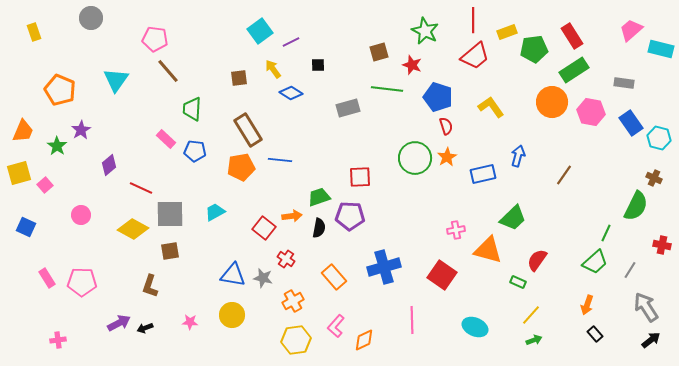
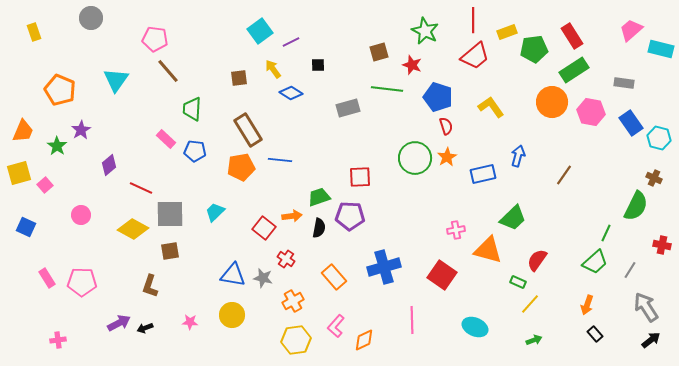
cyan trapezoid at (215, 212): rotated 15 degrees counterclockwise
yellow line at (531, 315): moved 1 px left, 11 px up
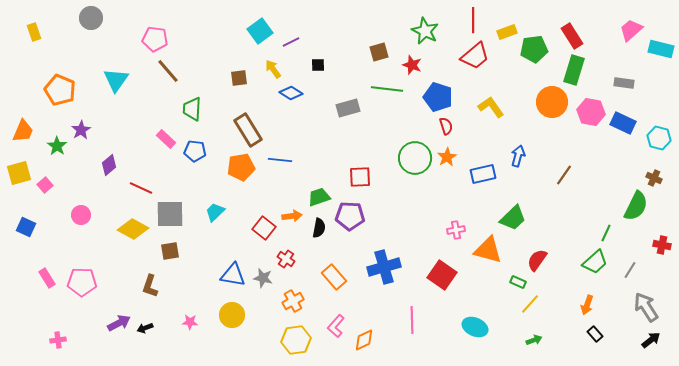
green rectangle at (574, 70): rotated 40 degrees counterclockwise
blue rectangle at (631, 123): moved 8 px left; rotated 30 degrees counterclockwise
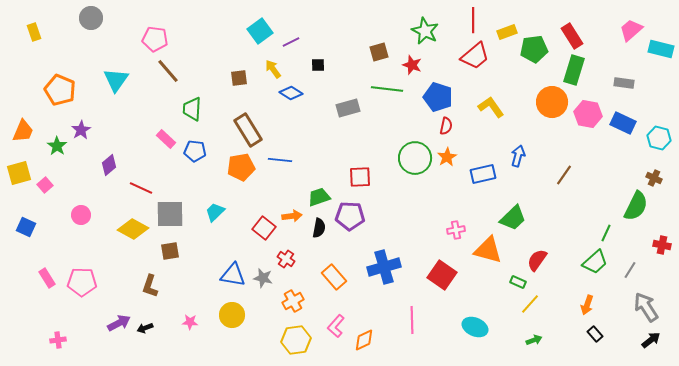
pink hexagon at (591, 112): moved 3 px left, 2 px down
red semicircle at (446, 126): rotated 30 degrees clockwise
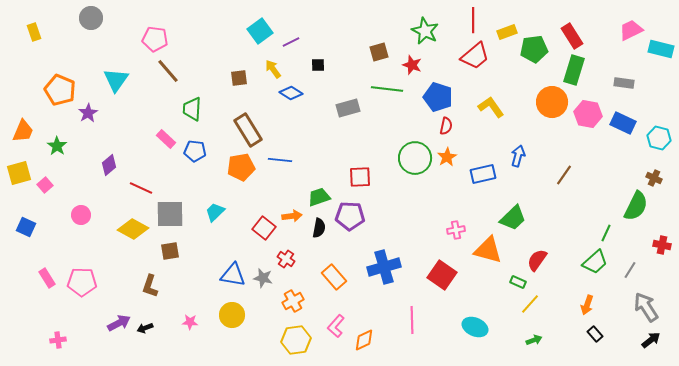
pink trapezoid at (631, 30): rotated 15 degrees clockwise
purple star at (81, 130): moved 7 px right, 17 px up
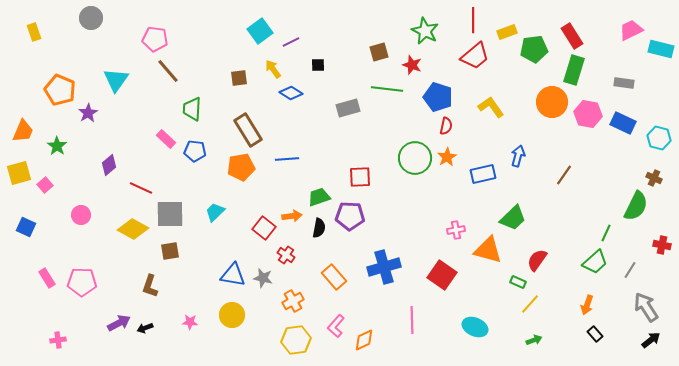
blue line at (280, 160): moved 7 px right, 1 px up; rotated 10 degrees counterclockwise
red cross at (286, 259): moved 4 px up
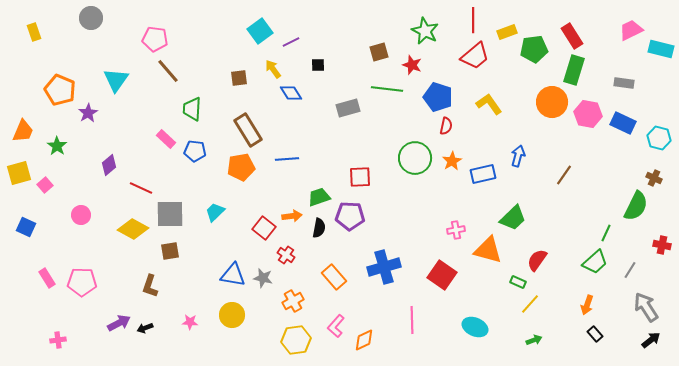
blue diamond at (291, 93): rotated 25 degrees clockwise
yellow L-shape at (491, 107): moved 2 px left, 3 px up
orange star at (447, 157): moved 5 px right, 4 px down
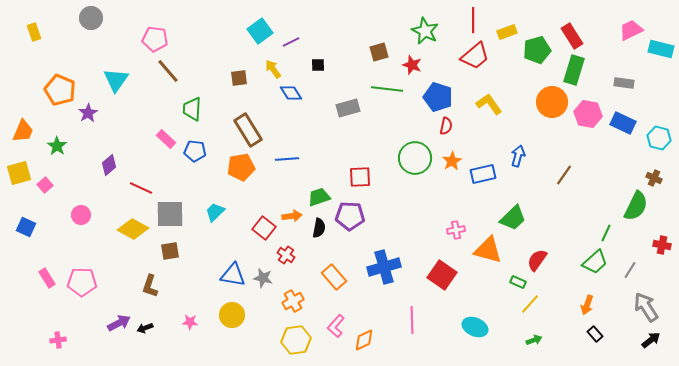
green pentagon at (534, 49): moved 3 px right, 1 px down; rotated 8 degrees counterclockwise
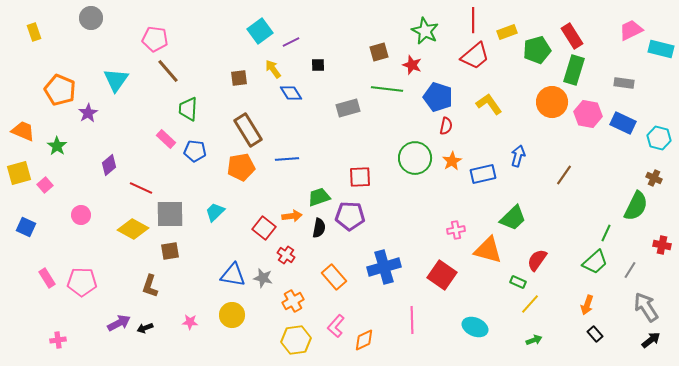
green trapezoid at (192, 109): moved 4 px left
orange trapezoid at (23, 131): rotated 90 degrees counterclockwise
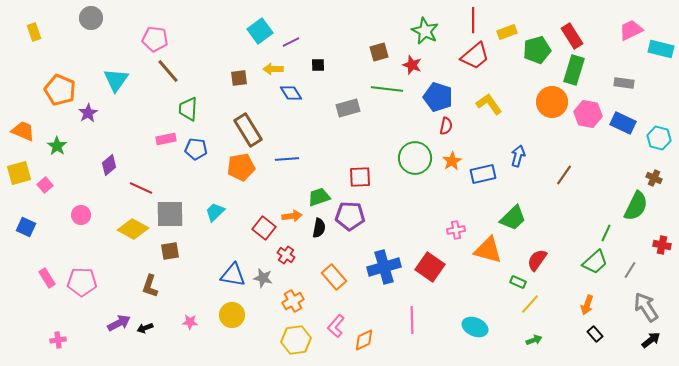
yellow arrow at (273, 69): rotated 54 degrees counterclockwise
pink rectangle at (166, 139): rotated 54 degrees counterclockwise
blue pentagon at (195, 151): moved 1 px right, 2 px up
red square at (442, 275): moved 12 px left, 8 px up
